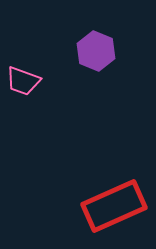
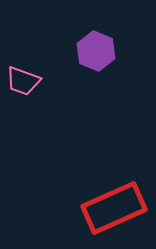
red rectangle: moved 2 px down
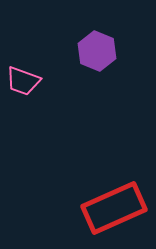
purple hexagon: moved 1 px right
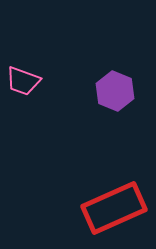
purple hexagon: moved 18 px right, 40 px down
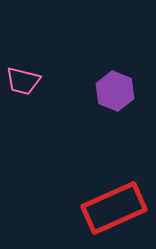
pink trapezoid: rotated 6 degrees counterclockwise
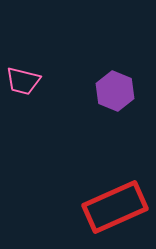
red rectangle: moved 1 px right, 1 px up
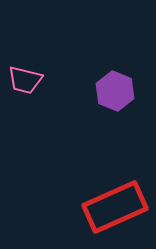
pink trapezoid: moved 2 px right, 1 px up
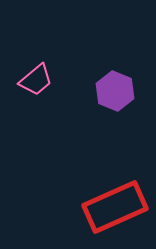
pink trapezoid: moved 11 px right; rotated 54 degrees counterclockwise
